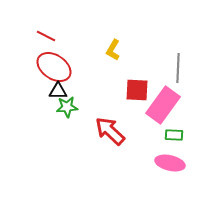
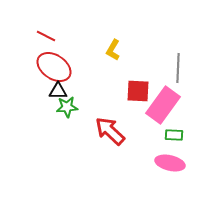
red square: moved 1 px right, 1 px down
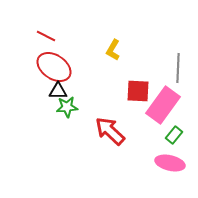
green rectangle: rotated 54 degrees counterclockwise
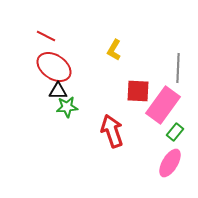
yellow L-shape: moved 1 px right
red arrow: moved 2 px right; rotated 28 degrees clockwise
green rectangle: moved 1 px right, 3 px up
pink ellipse: rotated 72 degrees counterclockwise
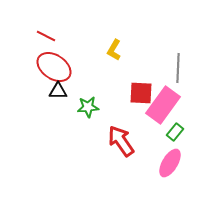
red square: moved 3 px right, 2 px down
green star: moved 21 px right
red arrow: moved 9 px right, 10 px down; rotated 16 degrees counterclockwise
